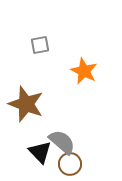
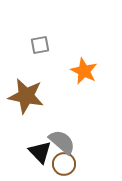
brown star: moved 8 px up; rotated 9 degrees counterclockwise
brown circle: moved 6 px left
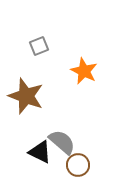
gray square: moved 1 px left, 1 px down; rotated 12 degrees counterclockwise
brown star: rotated 9 degrees clockwise
black triangle: rotated 20 degrees counterclockwise
brown circle: moved 14 px right, 1 px down
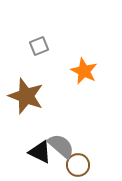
gray semicircle: moved 1 px left, 4 px down
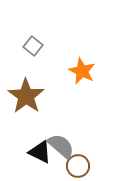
gray square: moved 6 px left; rotated 30 degrees counterclockwise
orange star: moved 2 px left
brown star: rotated 15 degrees clockwise
brown circle: moved 1 px down
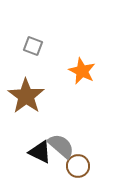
gray square: rotated 18 degrees counterclockwise
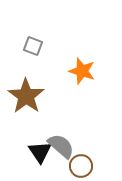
orange star: rotated 8 degrees counterclockwise
black triangle: rotated 30 degrees clockwise
brown circle: moved 3 px right
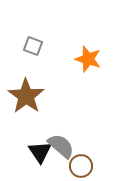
orange star: moved 6 px right, 12 px up
